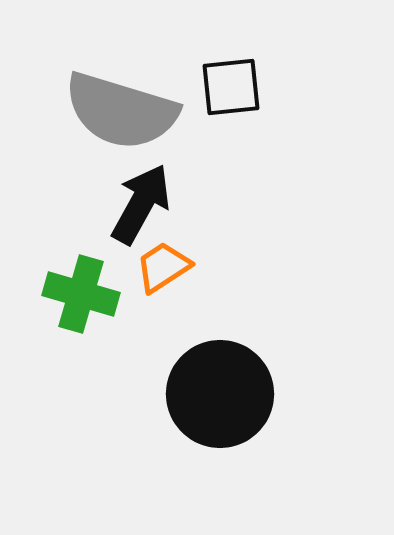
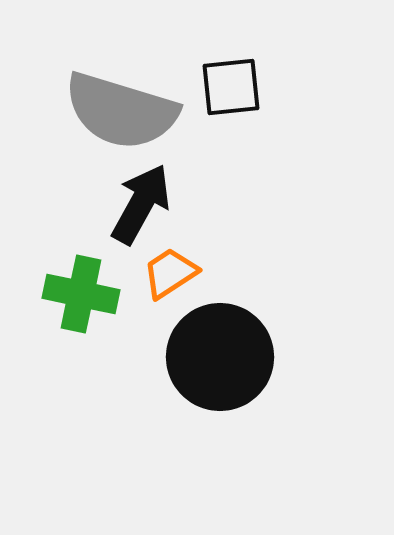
orange trapezoid: moved 7 px right, 6 px down
green cross: rotated 4 degrees counterclockwise
black circle: moved 37 px up
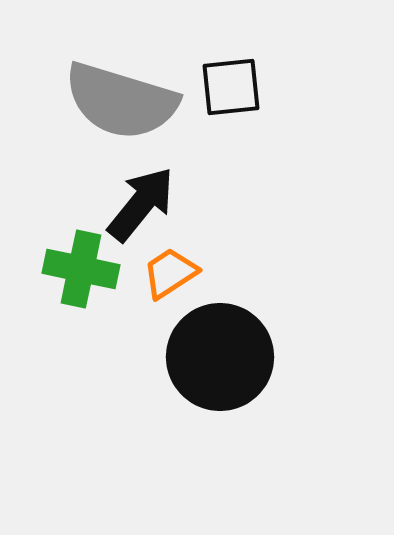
gray semicircle: moved 10 px up
black arrow: rotated 10 degrees clockwise
green cross: moved 25 px up
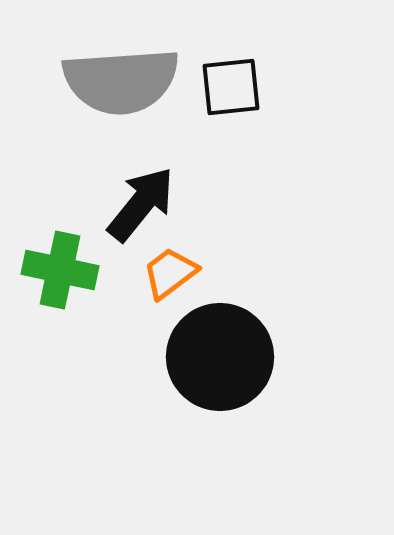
gray semicircle: moved 20 px up; rotated 21 degrees counterclockwise
green cross: moved 21 px left, 1 px down
orange trapezoid: rotated 4 degrees counterclockwise
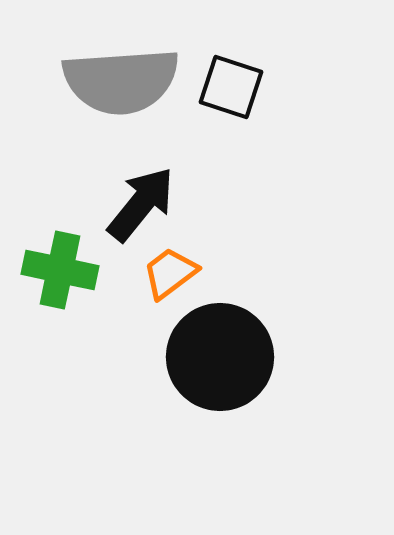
black square: rotated 24 degrees clockwise
